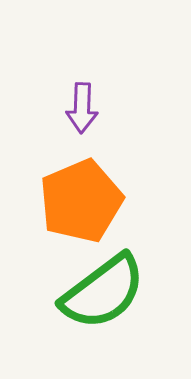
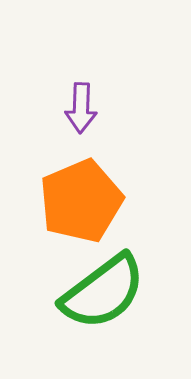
purple arrow: moved 1 px left
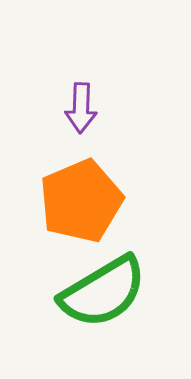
green semicircle: rotated 6 degrees clockwise
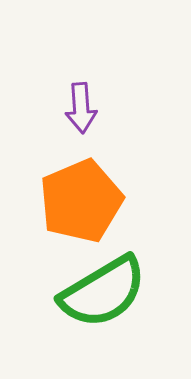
purple arrow: rotated 6 degrees counterclockwise
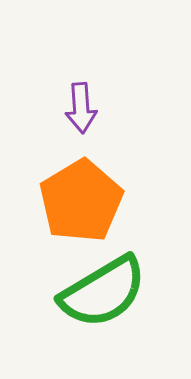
orange pentagon: rotated 8 degrees counterclockwise
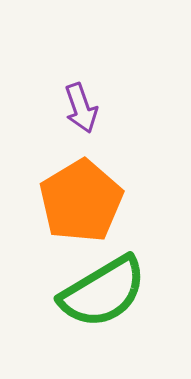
purple arrow: rotated 15 degrees counterclockwise
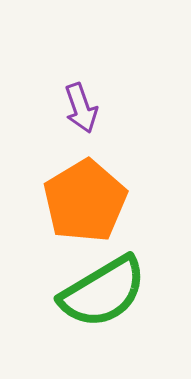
orange pentagon: moved 4 px right
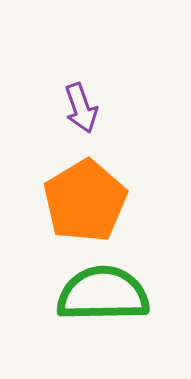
green semicircle: moved 2 px down; rotated 150 degrees counterclockwise
